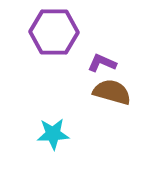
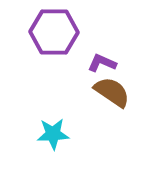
brown semicircle: rotated 18 degrees clockwise
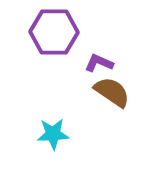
purple L-shape: moved 3 px left
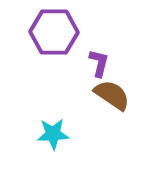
purple L-shape: rotated 80 degrees clockwise
brown semicircle: moved 3 px down
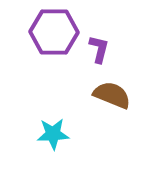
purple L-shape: moved 14 px up
brown semicircle: rotated 12 degrees counterclockwise
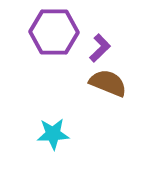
purple L-shape: moved 1 px right, 1 px up; rotated 32 degrees clockwise
brown semicircle: moved 4 px left, 12 px up
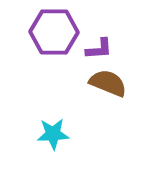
purple L-shape: moved 1 px left, 1 px down; rotated 40 degrees clockwise
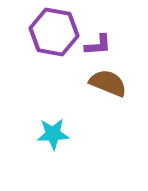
purple hexagon: rotated 9 degrees clockwise
purple L-shape: moved 1 px left, 4 px up
